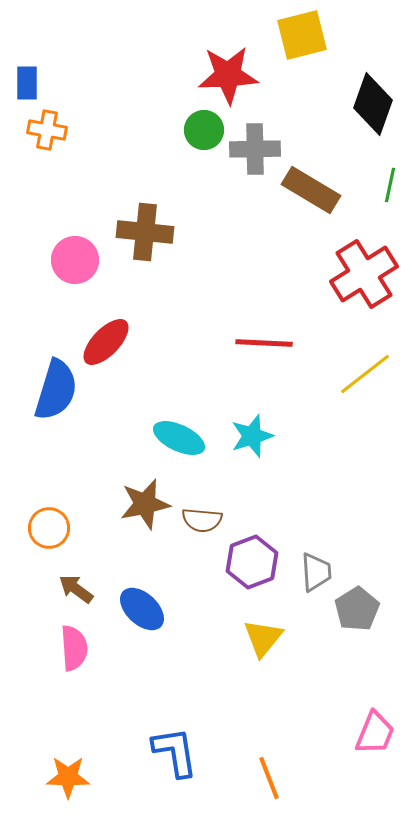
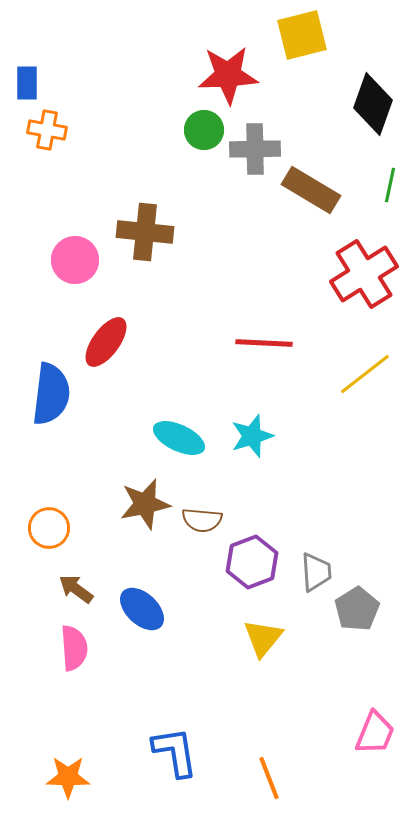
red ellipse: rotated 8 degrees counterclockwise
blue semicircle: moved 5 px left, 4 px down; rotated 10 degrees counterclockwise
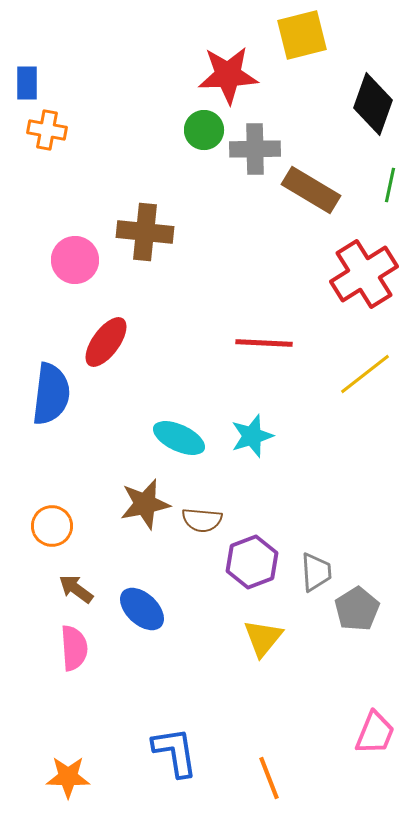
orange circle: moved 3 px right, 2 px up
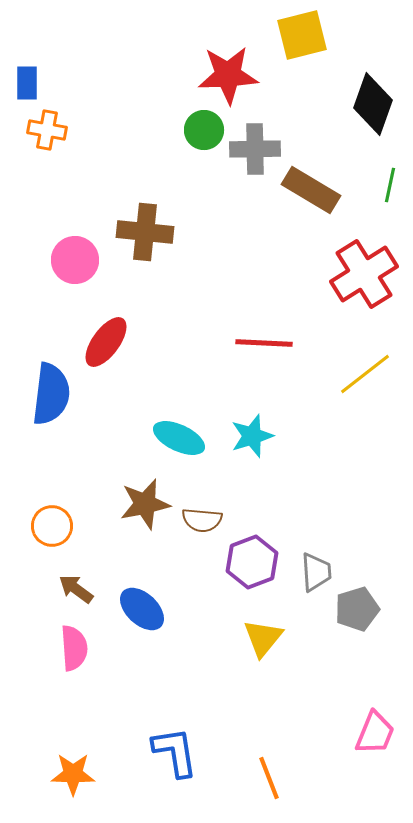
gray pentagon: rotated 15 degrees clockwise
orange star: moved 5 px right, 3 px up
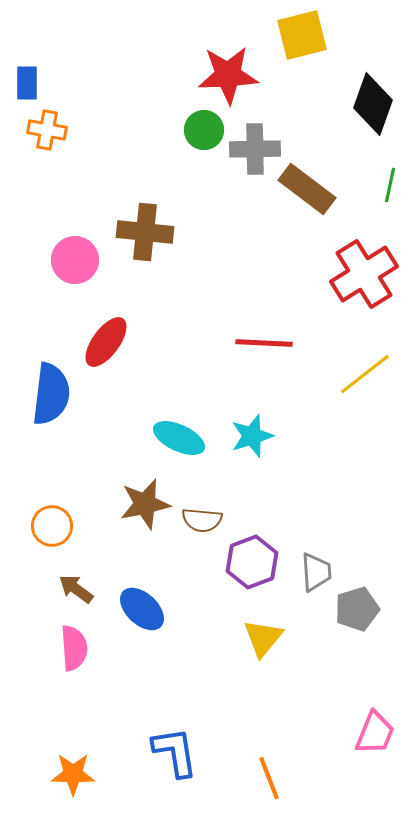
brown rectangle: moved 4 px left, 1 px up; rotated 6 degrees clockwise
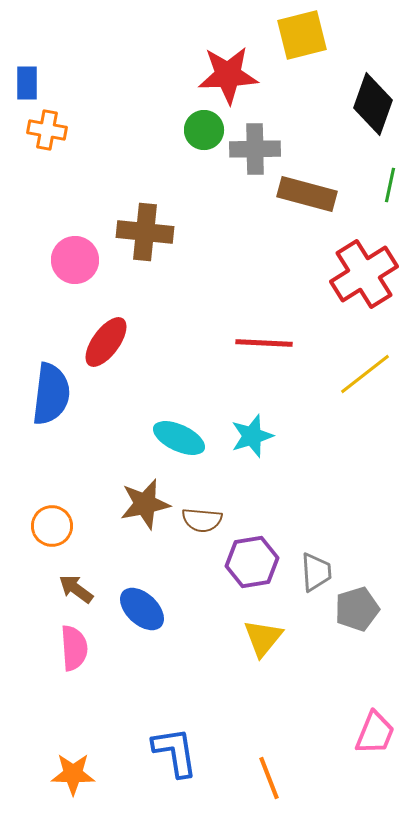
brown rectangle: moved 5 px down; rotated 22 degrees counterclockwise
purple hexagon: rotated 12 degrees clockwise
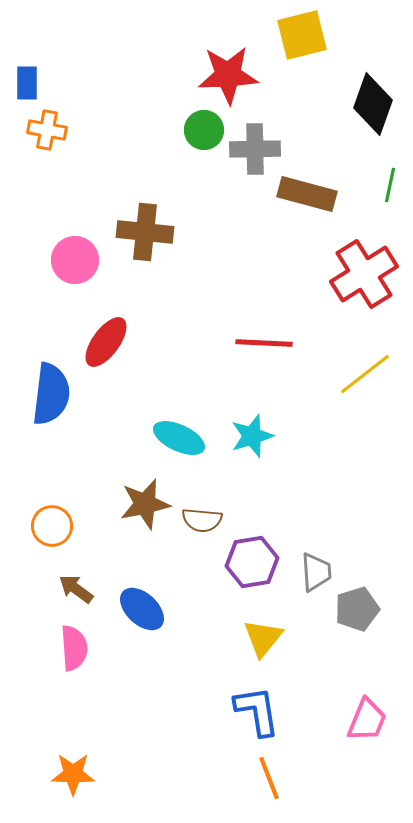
pink trapezoid: moved 8 px left, 13 px up
blue L-shape: moved 82 px right, 41 px up
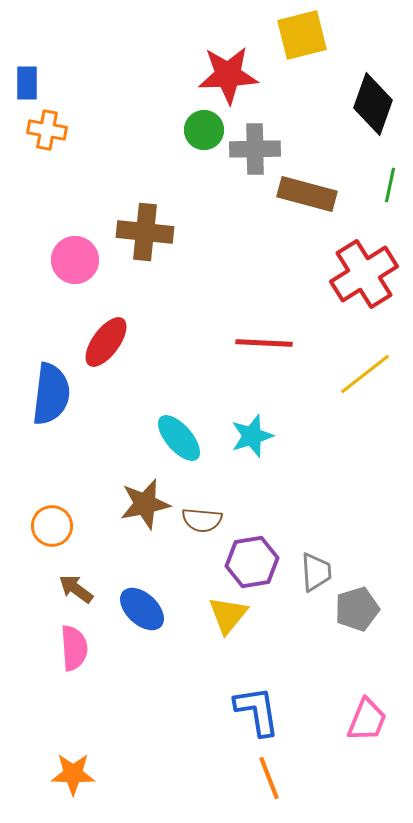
cyan ellipse: rotated 24 degrees clockwise
yellow triangle: moved 35 px left, 23 px up
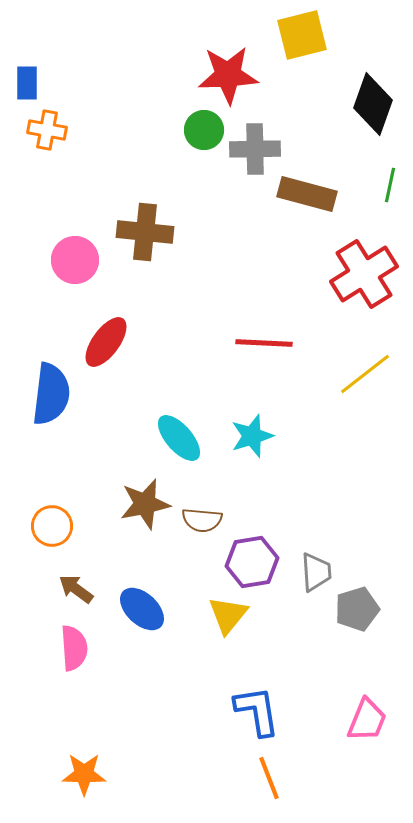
orange star: moved 11 px right
